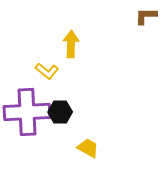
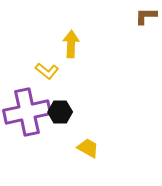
purple cross: rotated 9 degrees counterclockwise
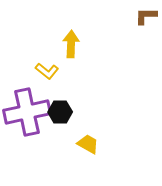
yellow trapezoid: moved 4 px up
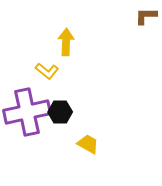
yellow arrow: moved 5 px left, 2 px up
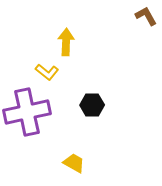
brown L-shape: rotated 60 degrees clockwise
yellow L-shape: moved 1 px down
black hexagon: moved 32 px right, 7 px up
yellow trapezoid: moved 14 px left, 19 px down
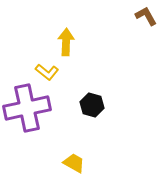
black hexagon: rotated 15 degrees clockwise
purple cross: moved 4 px up
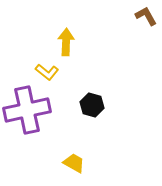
purple cross: moved 2 px down
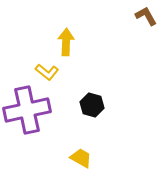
yellow trapezoid: moved 7 px right, 5 px up
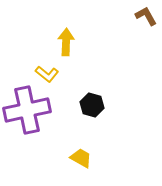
yellow L-shape: moved 2 px down
